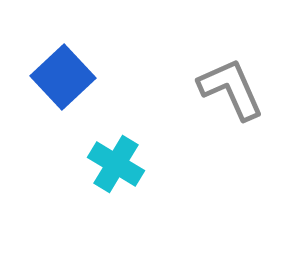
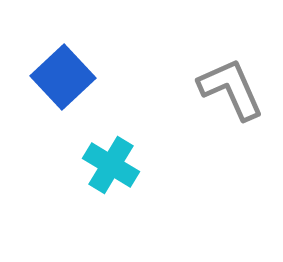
cyan cross: moved 5 px left, 1 px down
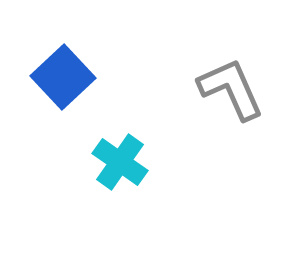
cyan cross: moved 9 px right, 3 px up; rotated 4 degrees clockwise
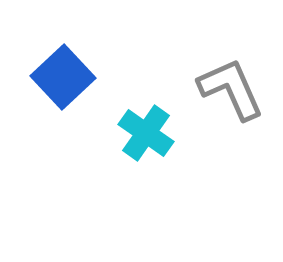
cyan cross: moved 26 px right, 29 px up
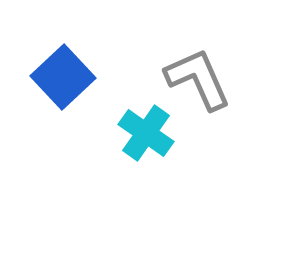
gray L-shape: moved 33 px left, 10 px up
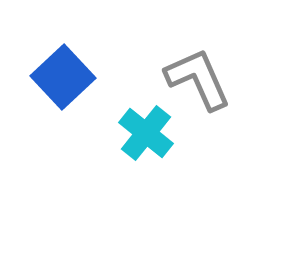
cyan cross: rotated 4 degrees clockwise
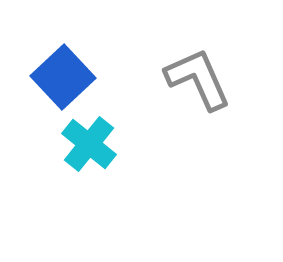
cyan cross: moved 57 px left, 11 px down
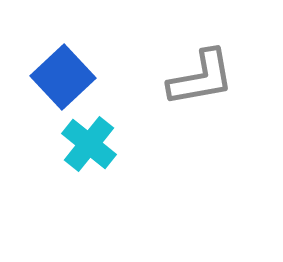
gray L-shape: moved 3 px right, 1 px up; rotated 104 degrees clockwise
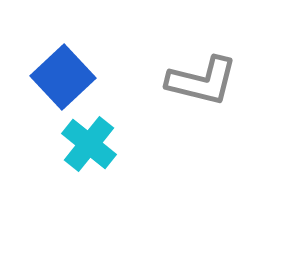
gray L-shape: moved 1 px right, 3 px down; rotated 24 degrees clockwise
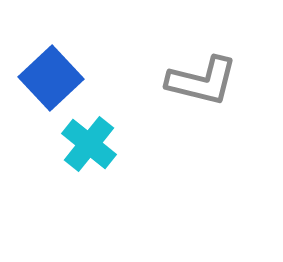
blue square: moved 12 px left, 1 px down
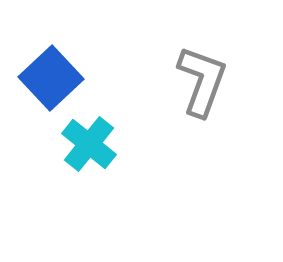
gray L-shape: rotated 84 degrees counterclockwise
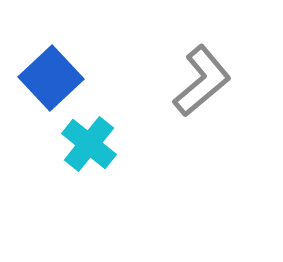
gray L-shape: rotated 30 degrees clockwise
